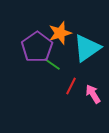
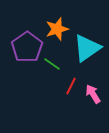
orange star: moved 3 px left, 4 px up
purple pentagon: moved 10 px left
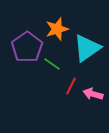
pink arrow: rotated 42 degrees counterclockwise
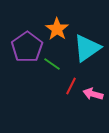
orange star: rotated 20 degrees counterclockwise
